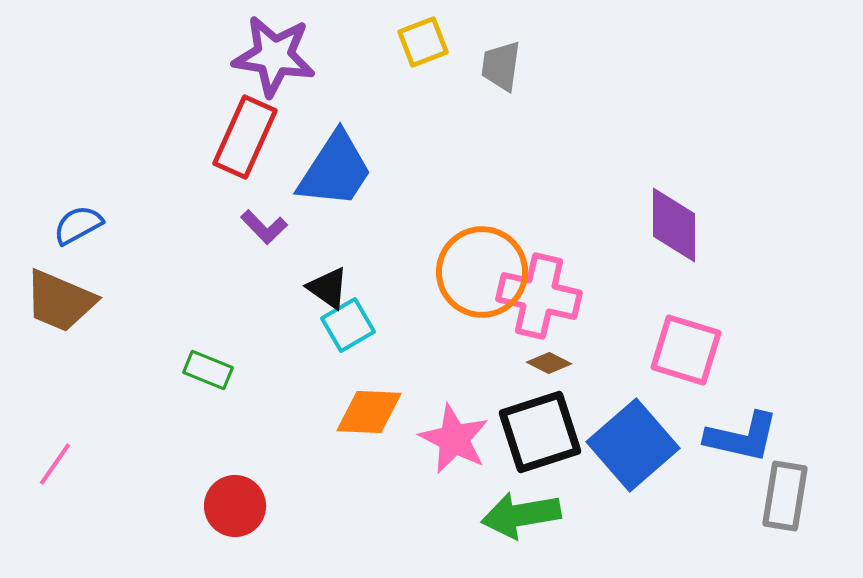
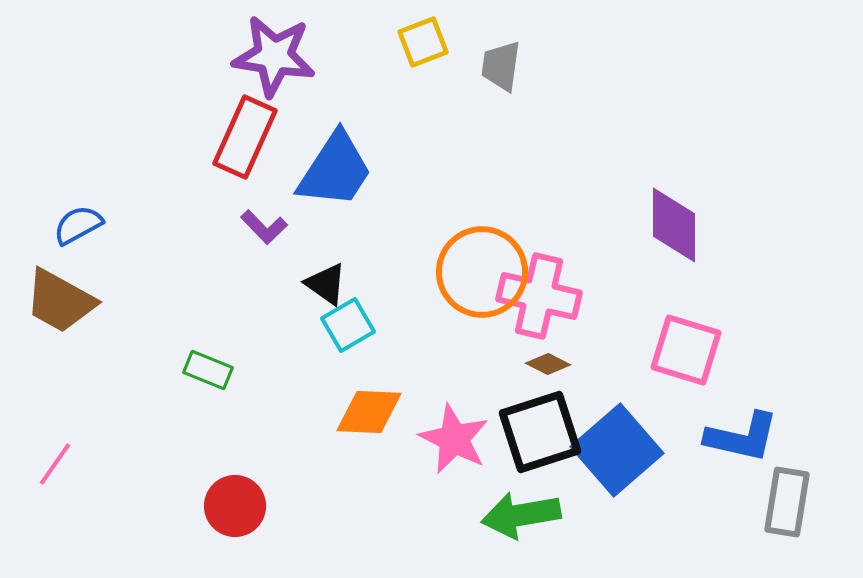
black triangle: moved 2 px left, 4 px up
brown trapezoid: rotated 6 degrees clockwise
brown diamond: moved 1 px left, 1 px down
blue square: moved 16 px left, 5 px down
gray rectangle: moved 2 px right, 6 px down
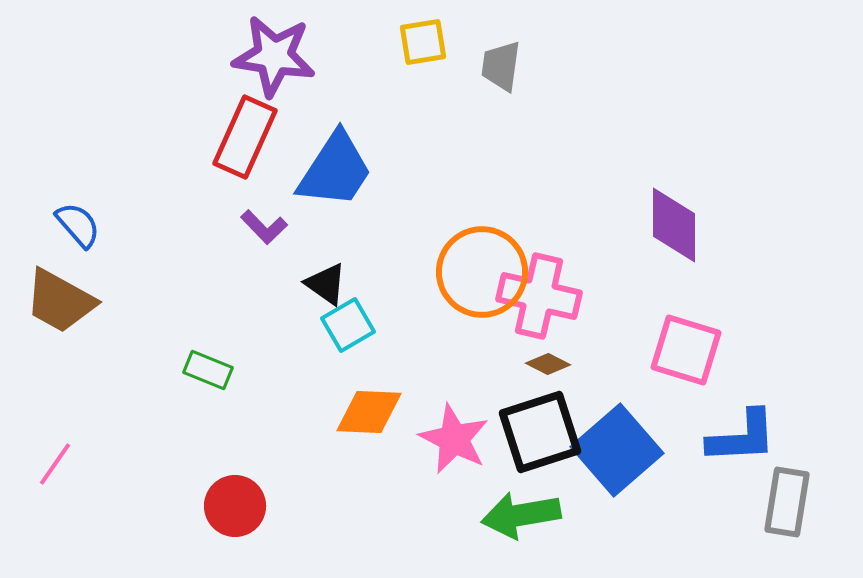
yellow square: rotated 12 degrees clockwise
blue semicircle: rotated 78 degrees clockwise
blue L-shape: rotated 16 degrees counterclockwise
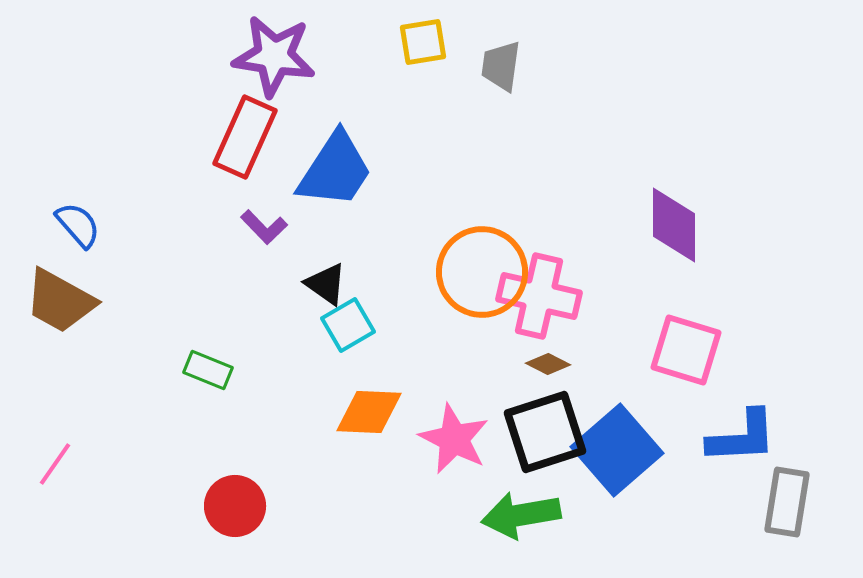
black square: moved 5 px right
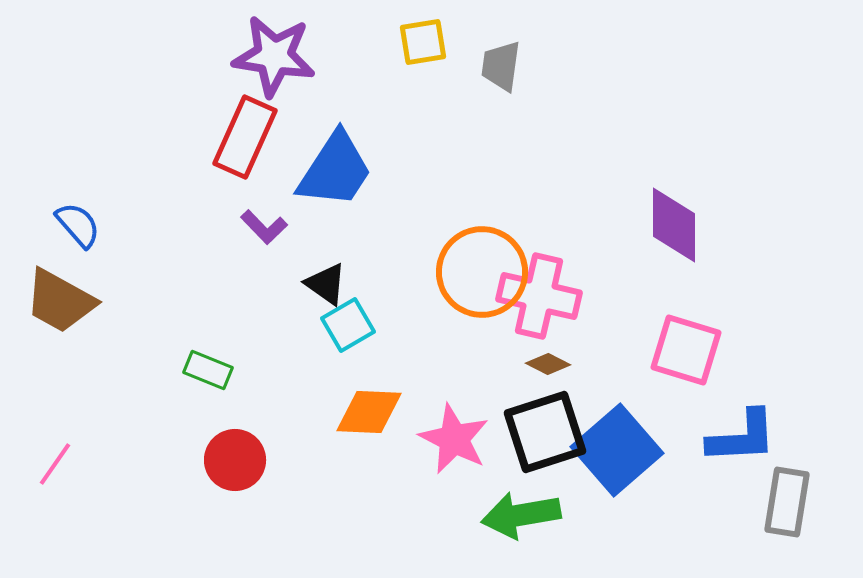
red circle: moved 46 px up
